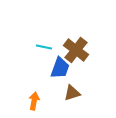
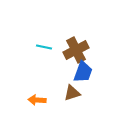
brown cross: rotated 25 degrees clockwise
blue trapezoid: moved 23 px right, 4 px down
orange arrow: moved 3 px right, 1 px up; rotated 96 degrees counterclockwise
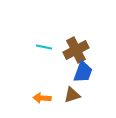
brown triangle: moved 2 px down
orange arrow: moved 5 px right, 2 px up
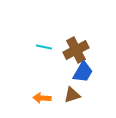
blue trapezoid: rotated 10 degrees clockwise
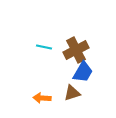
brown triangle: moved 2 px up
